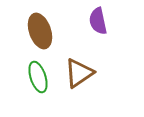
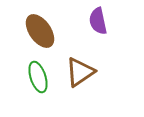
brown ellipse: rotated 16 degrees counterclockwise
brown triangle: moved 1 px right, 1 px up
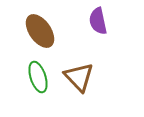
brown triangle: moved 1 px left, 5 px down; rotated 40 degrees counterclockwise
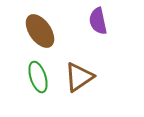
brown triangle: rotated 40 degrees clockwise
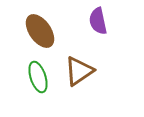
brown triangle: moved 6 px up
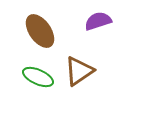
purple semicircle: rotated 84 degrees clockwise
green ellipse: rotated 48 degrees counterclockwise
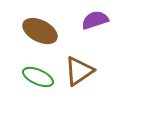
purple semicircle: moved 3 px left, 1 px up
brown ellipse: rotated 28 degrees counterclockwise
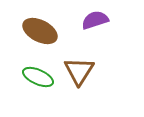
brown triangle: rotated 24 degrees counterclockwise
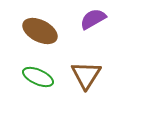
purple semicircle: moved 2 px left, 1 px up; rotated 12 degrees counterclockwise
brown triangle: moved 7 px right, 4 px down
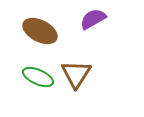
brown triangle: moved 10 px left, 1 px up
